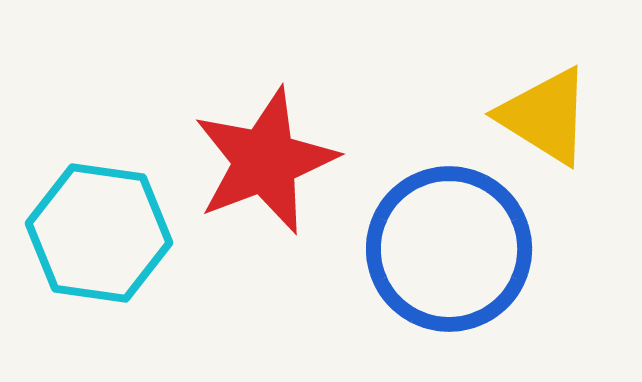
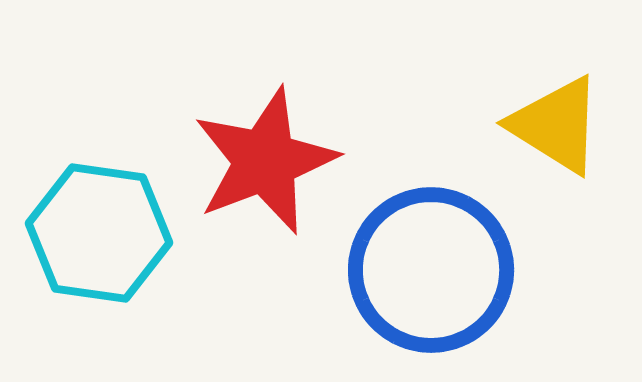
yellow triangle: moved 11 px right, 9 px down
blue circle: moved 18 px left, 21 px down
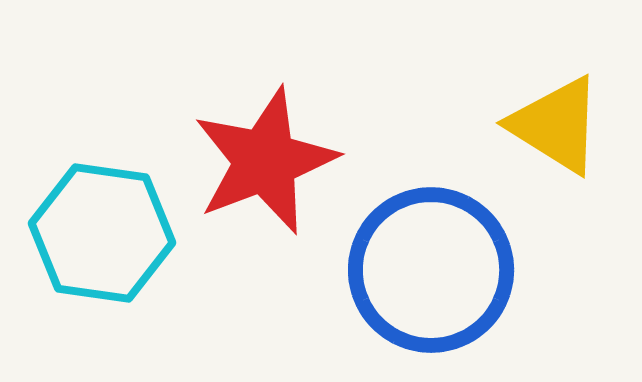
cyan hexagon: moved 3 px right
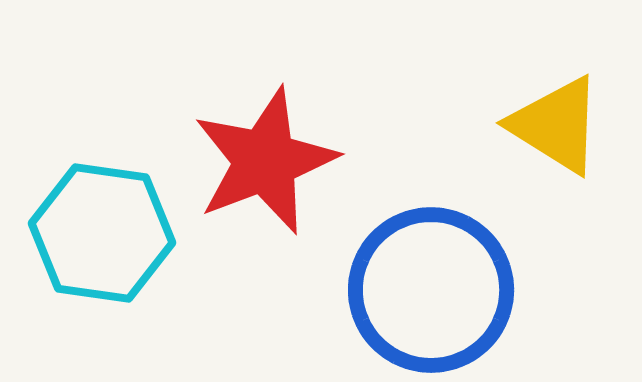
blue circle: moved 20 px down
